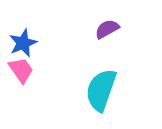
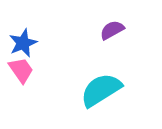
purple semicircle: moved 5 px right, 1 px down
cyan semicircle: rotated 39 degrees clockwise
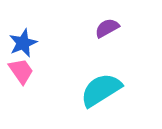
purple semicircle: moved 5 px left, 2 px up
pink trapezoid: moved 1 px down
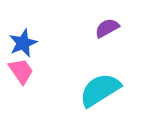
cyan semicircle: moved 1 px left
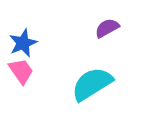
cyan semicircle: moved 8 px left, 6 px up
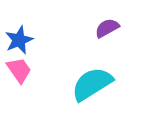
blue star: moved 4 px left, 3 px up
pink trapezoid: moved 2 px left, 1 px up
